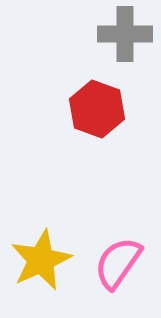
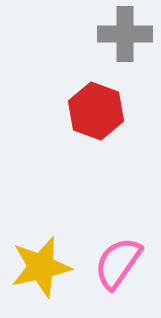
red hexagon: moved 1 px left, 2 px down
yellow star: moved 7 px down; rotated 12 degrees clockwise
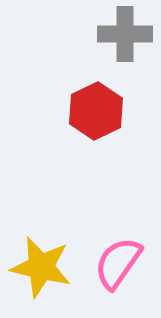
red hexagon: rotated 14 degrees clockwise
yellow star: rotated 26 degrees clockwise
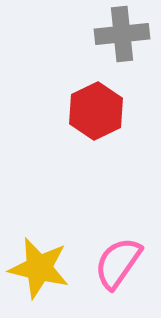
gray cross: moved 3 px left; rotated 6 degrees counterclockwise
yellow star: moved 2 px left, 1 px down
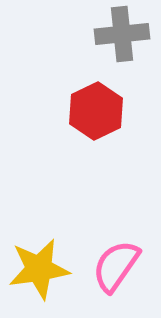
pink semicircle: moved 2 px left, 3 px down
yellow star: moved 1 px down; rotated 22 degrees counterclockwise
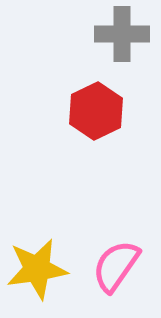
gray cross: rotated 6 degrees clockwise
yellow star: moved 2 px left
